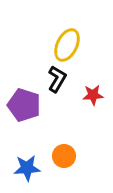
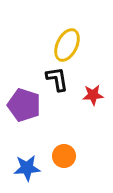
black L-shape: rotated 40 degrees counterclockwise
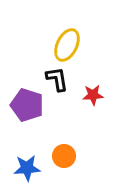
purple pentagon: moved 3 px right
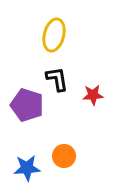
yellow ellipse: moved 13 px left, 10 px up; rotated 12 degrees counterclockwise
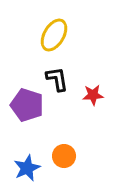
yellow ellipse: rotated 16 degrees clockwise
blue star: rotated 20 degrees counterclockwise
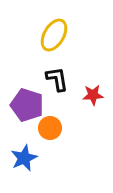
orange circle: moved 14 px left, 28 px up
blue star: moved 3 px left, 10 px up
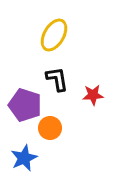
purple pentagon: moved 2 px left
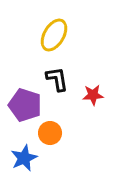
orange circle: moved 5 px down
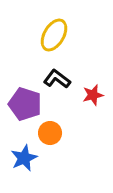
black L-shape: rotated 44 degrees counterclockwise
red star: rotated 10 degrees counterclockwise
purple pentagon: moved 1 px up
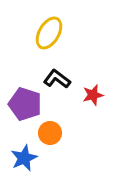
yellow ellipse: moved 5 px left, 2 px up
